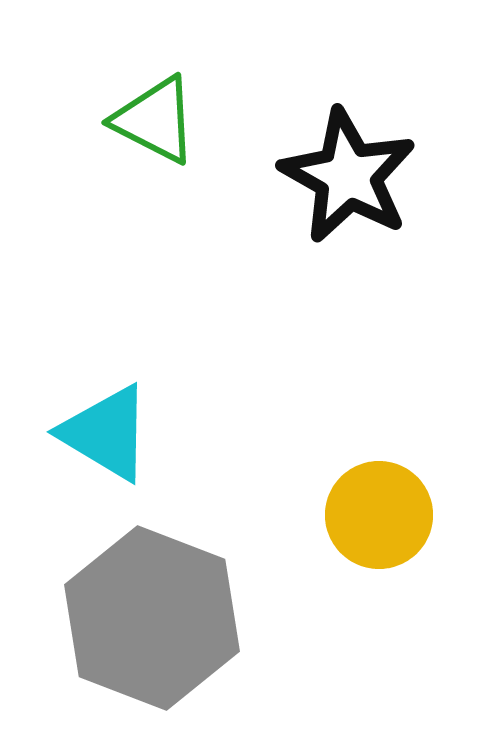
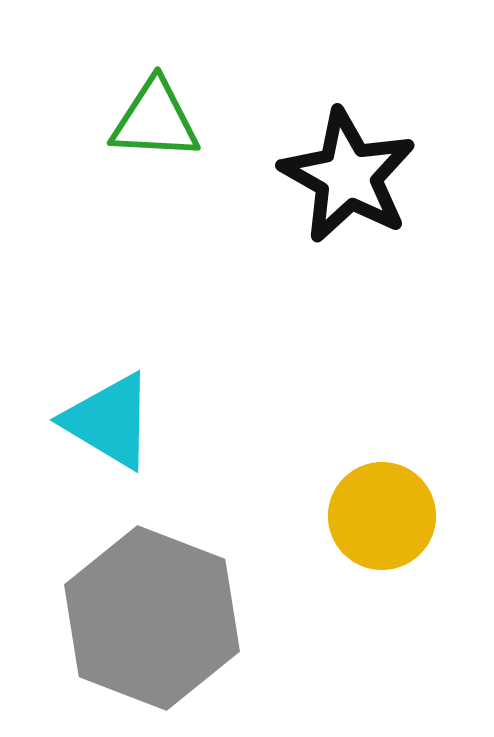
green triangle: rotated 24 degrees counterclockwise
cyan triangle: moved 3 px right, 12 px up
yellow circle: moved 3 px right, 1 px down
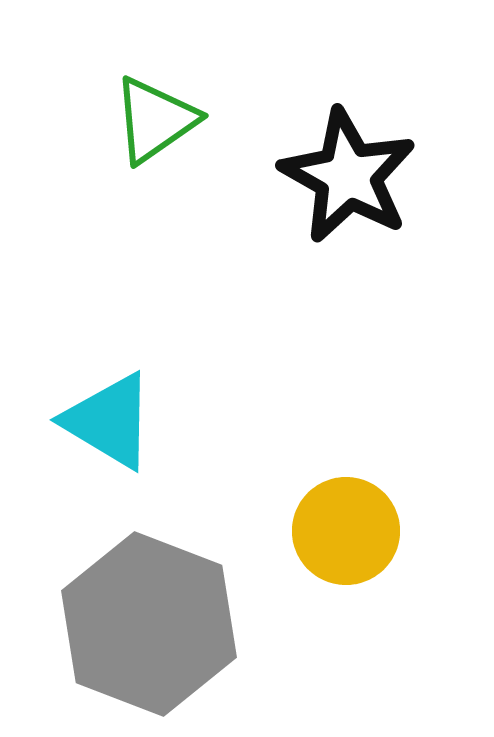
green triangle: rotated 38 degrees counterclockwise
yellow circle: moved 36 px left, 15 px down
gray hexagon: moved 3 px left, 6 px down
